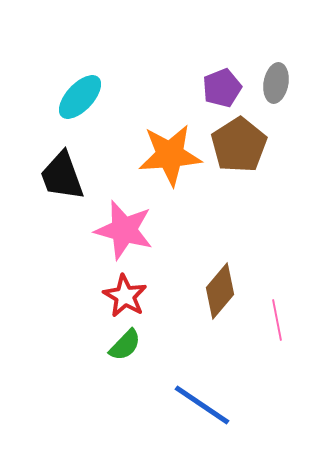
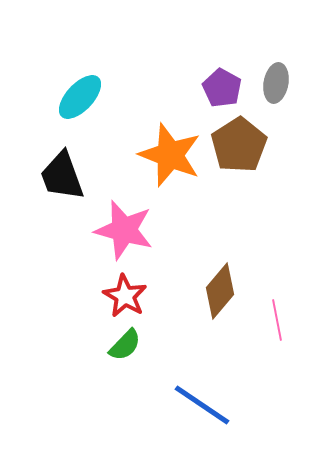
purple pentagon: rotated 21 degrees counterclockwise
orange star: rotated 26 degrees clockwise
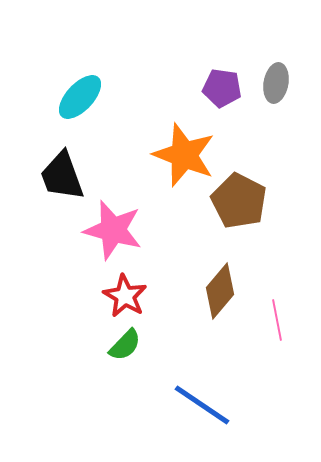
purple pentagon: rotated 21 degrees counterclockwise
brown pentagon: moved 56 px down; rotated 12 degrees counterclockwise
orange star: moved 14 px right
pink star: moved 11 px left
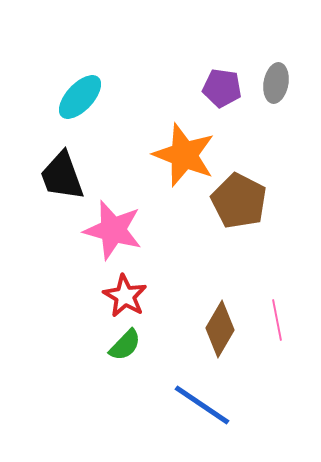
brown diamond: moved 38 px down; rotated 10 degrees counterclockwise
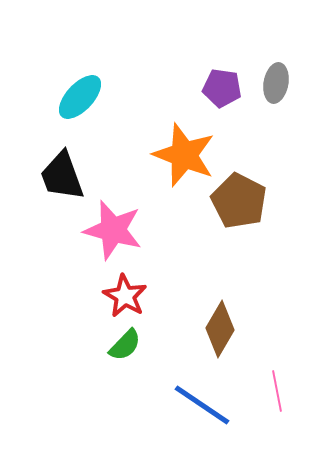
pink line: moved 71 px down
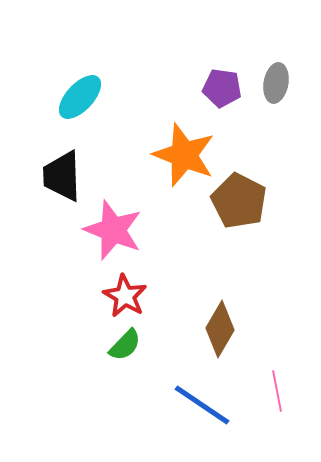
black trapezoid: rotated 18 degrees clockwise
pink star: rotated 6 degrees clockwise
